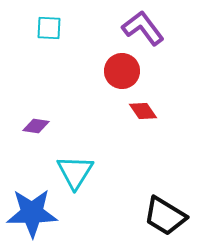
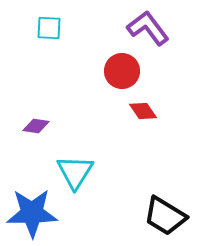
purple L-shape: moved 5 px right
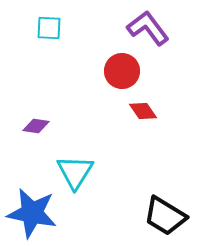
blue star: rotated 12 degrees clockwise
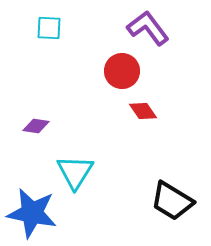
black trapezoid: moved 7 px right, 15 px up
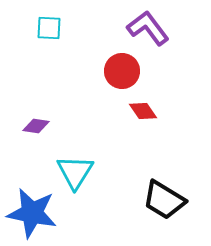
black trapezoid: moved 8 px left, 1 px up
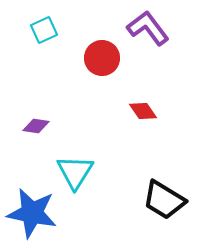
cyan square: moved 5 px left, 2 px down; rotated 28 degrees counterclockwise
red circle: moved 20 px left, 13 px up
